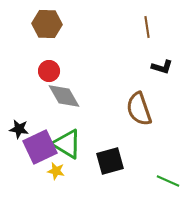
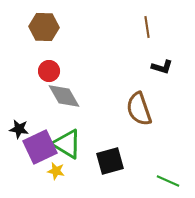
brown hexagon: moved 3 px left, 3 px down
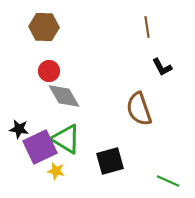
black L-shape: rotated 45 degrees clockwise
green triangle: moved 1 px left, 5 px up
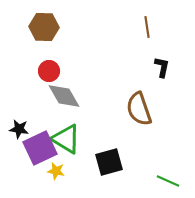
black L-shape: rotated 140 degrees counterclockwise
purple square: moved 1 px down
black square: moved 1 px left, 1 px down
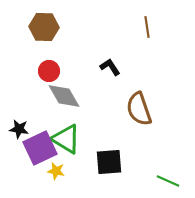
black L-shape: moved 52 px left; rotated 45 degrees counterclockwise
black square: rotated 12 degrees clockwise
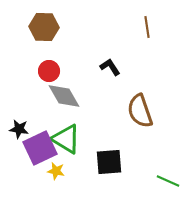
brown semicircle: moved 1 px right, 2 px down
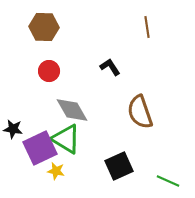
gray diamond: moved 8 px right, 14 px down
brown semicircle: moved 1 px down
black star: moved 6 px left
black square: moved 10 px right, 4 px down; rotated 20 degrees counterclockwise
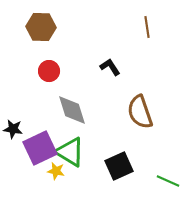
brown hexagon: moved 3 px left
gray diamond: rotated 12 degrees clockwise
green triangle: moved 4 px right, 13 px down
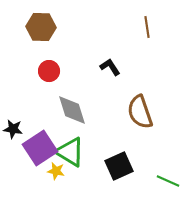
purple square: rotated 8 degrees counterclockwise
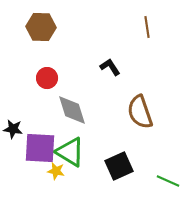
red circle: moved 2 px left, 7 px down
purple square: rotated 36 degrees clockwise
